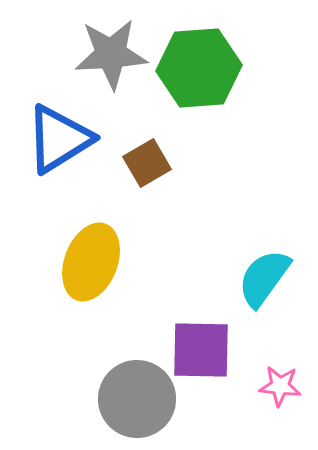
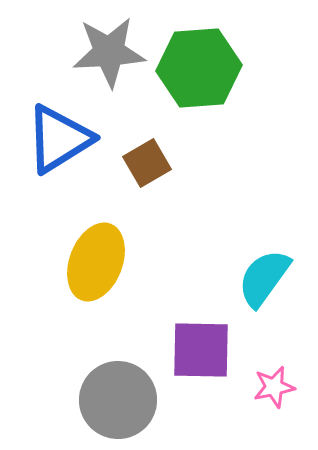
gray star: moved 2 px left, 2 px up
yellow ellipse: moved 5 px right
pink star: moved 6 px left, 1 px down; rotated 18 degrees counterclockwise
gray circle: moved 19 px left, 1 px down
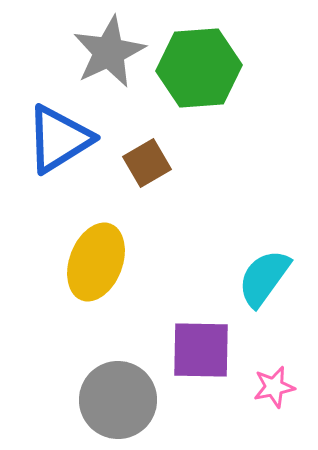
gray star: rotated 22 degrees counterclockwise
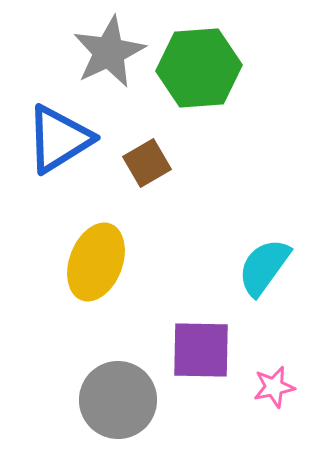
cyan semicircle: moved 11 px up
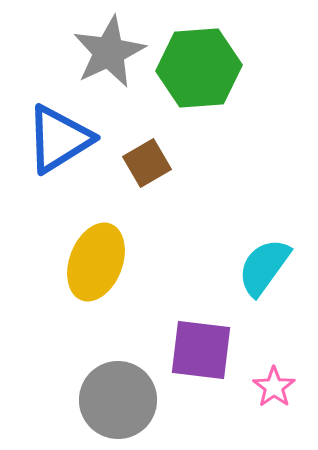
purple square: rotated 6 degrees clockwise
pink star: rotated 24 degrees counterclockwise
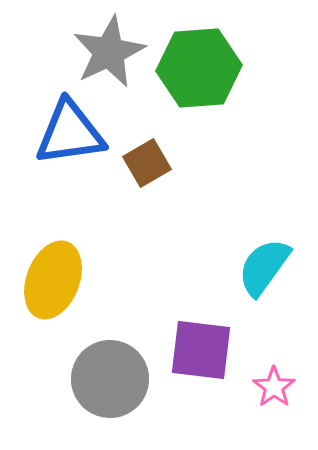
blue triangle: moved 11 px right, 6 px up; rotated 24 degrees clockwise
yellow ellipse: moved 43 px left, 18 px down
gray circle: moved 8 px left, 21 px up
